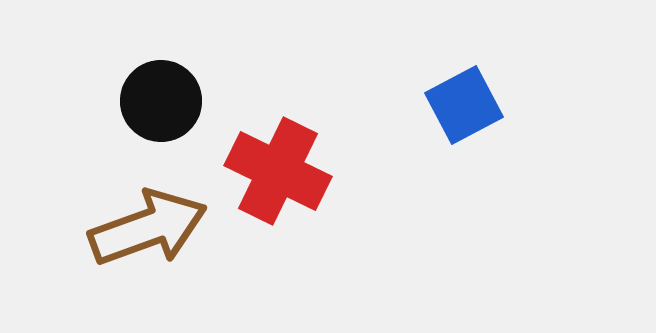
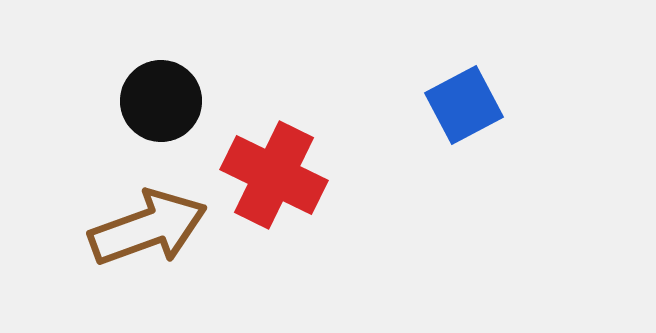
red cross: moved 4 px left, 4 px down
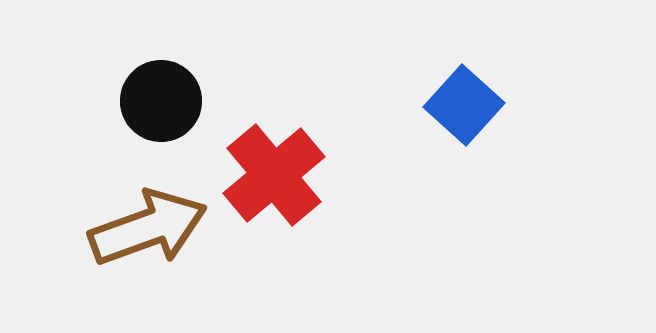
blue square: rotated 20 degrees counterclockwise
red cross: rotated 24 degrees clockwise
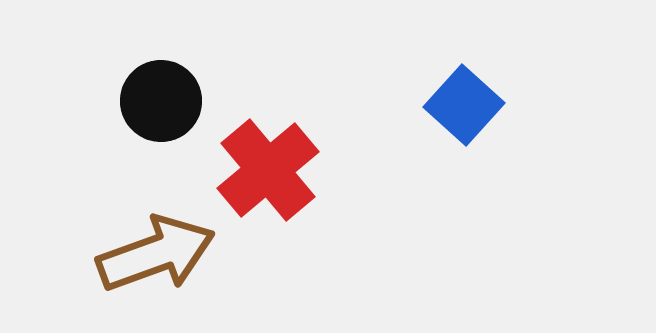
red cross: moved 6 px left, 5 px up
brown arrow: moved 8 px right, 26 px down
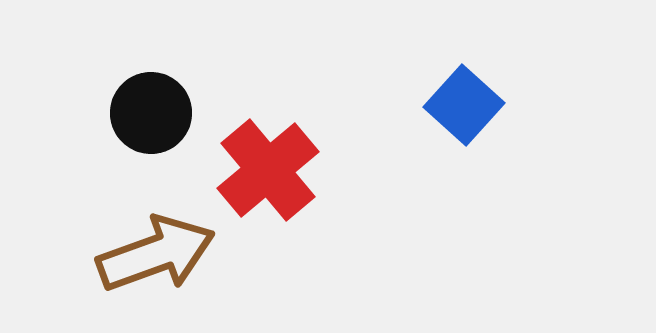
black circle: moved 10 px left, 12 px down
